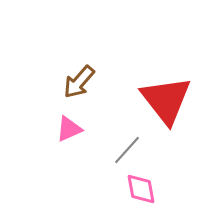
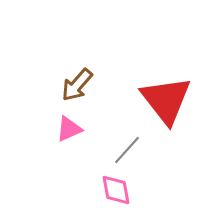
brown arrow: moved 2 px left, 3 px down
pink diamond: moved 25 px left, 1 px down
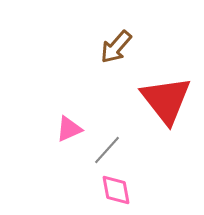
brown arrow: moved 39 px right, 38 px up
gray line: moved 20 px left
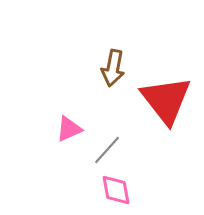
brown arrow: moved 3 px left, 21 px down; rotated 30 degrees counterclockwise
